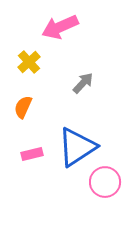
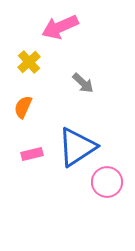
gray arrow: rotated 90 degrees clockwise
pink circle: moved 2 px right
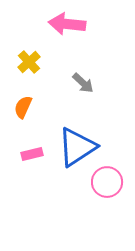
pink arrow: moved 7 px right, 3 px up; rotated 30 degrees clockwise
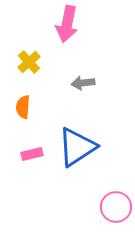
pink arrow: rotated 84 degrees counterclockwise
gray arrow: rotated 130 degrees clockwise
orange semicircle: rotated 20 degrees counterclockwise
pink circle: moved 9 px right, 25 px down
